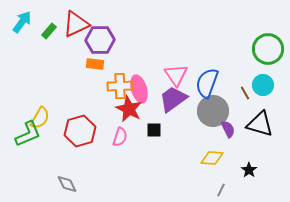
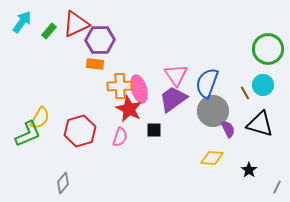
gray diamond: moved 4 px left, 1 px up; rotated 65 degrees clockwise
gray line: moved 56 px right, 3 px up
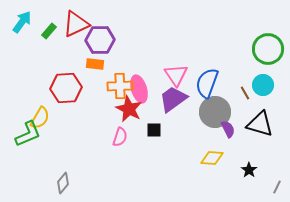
gray circle: moved 2 px right, 1 px down
red hexagon: moved 14 px left, 43 px up; rotated 12 degrees clockwise
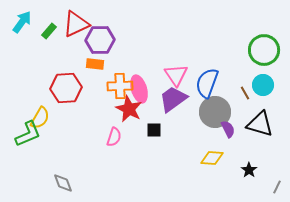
green circle: moved 4 px left, 1 px down
pink semicircle: moved 6 px left
gray diamond: rotated 60 degrees counterclockwise
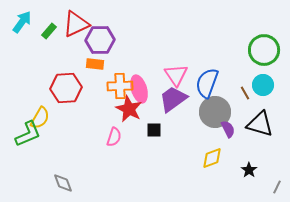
yellow diamond: rotated 25 degrees counterclockwise
